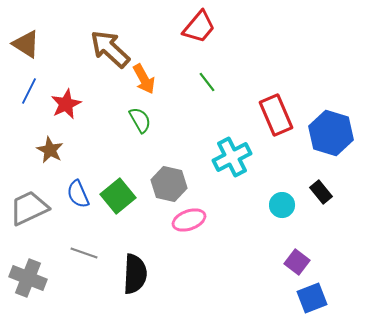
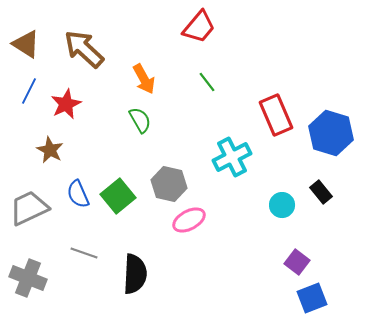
brown arrow: moved 26 px left
pink ellipse: rotated 8 degrees counterclockwise
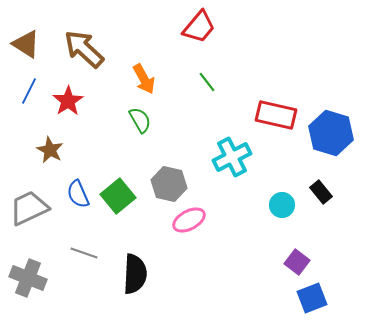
red star: moved 2 px right, 3 px up; rotated 8 degrees counterclockwise
red rectangle: rotated 54 degrees counterclockwise
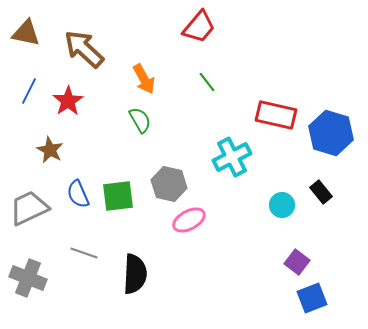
brown triangle: moved 11 px up; rotated 20 degrees counterclockwise
green square: rotated 32 degrees clockwise
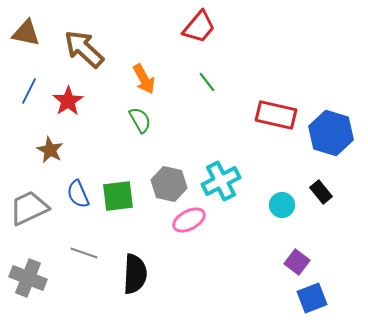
cyan cross: moved 11 px left, 24 px down
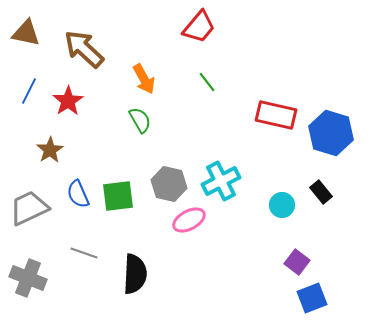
brown star: rotated 12 degrees clockwise
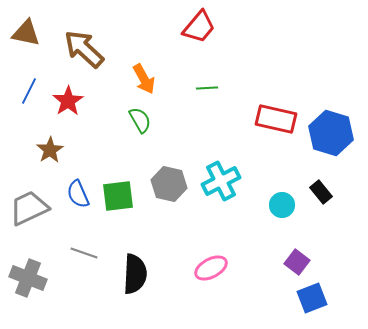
green line: moved 6 px down; rotated 55 degrees counterclockwise
red rectangle: moved 4 px down
pink ellipse: moved 22 px right, 48 px down
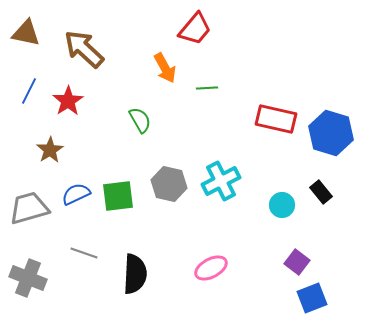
red trapezoid: moved 4 px left, 2 px down
orange arrow: moved 21 px right, 11 px up
blue semicircle: moved 2 px left; rotated 88 degrees clockwise
gray trapezoid: rotated 9 degrees clockwise
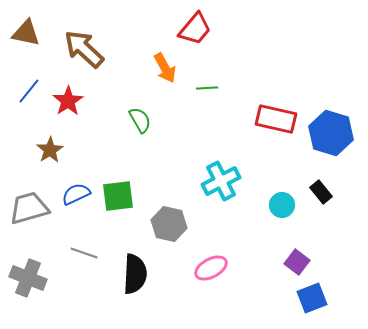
blue line: rotated 12 degrees clockwise
gray hexagon: moved 40 px down
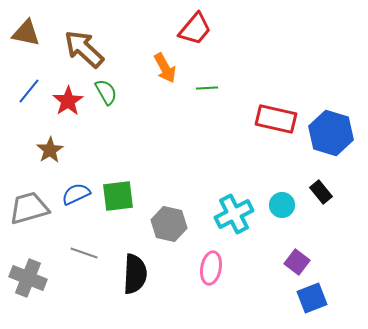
green semicircle: moved 34 px left, 28 px up
cyan cross: moved 13 px right, 33 px down
pink ellipse: rotated 52 degrees counterclockwise
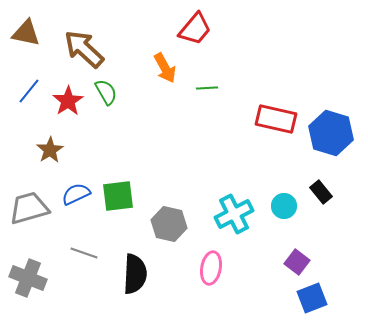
cyan circle: moved 2 px right, 1 px down
